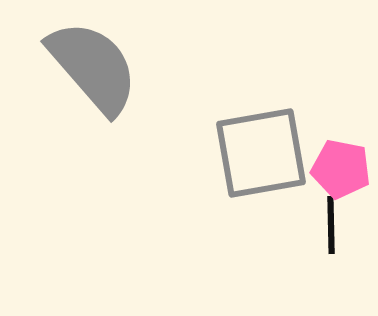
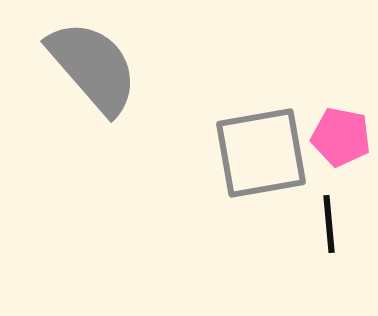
pink pentagon: moved 32 px up
black line: moved 2 px left, 1 px up; rotated 4 degrees counterclockwise
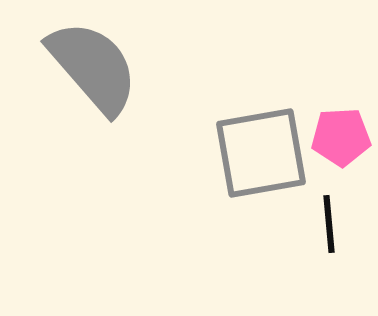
pink pentagon: rotated 14 degrees counterclockwise
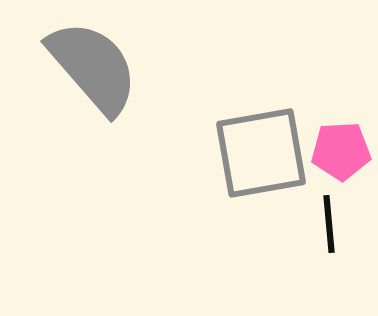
pink pentagon: moved 14 px down
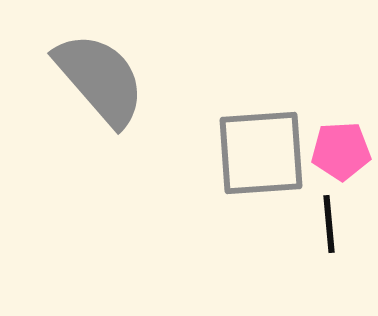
gray semicircle: moved 7 px right, 12 px down
gray square: rotated 6 degrees clockwise
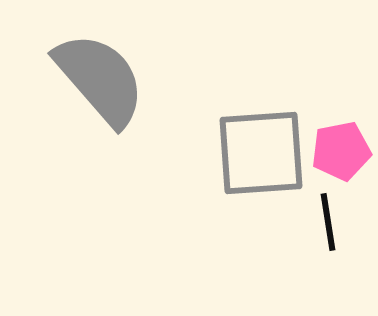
pink pentagon: rotated 8 degrees counterclockwise
black line: moved 1 px left, 2 px up; rotated 4 degrees counterclockwise
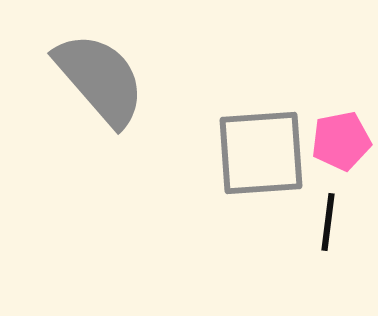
pink pentagon: moved 10 px up
black line: rotated 16 degrees clockwise
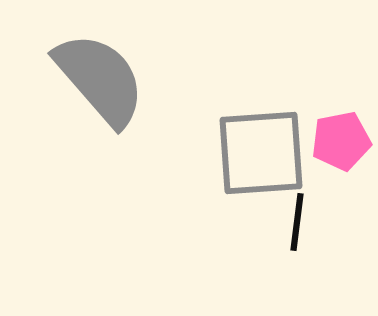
black line: moved 31 px left
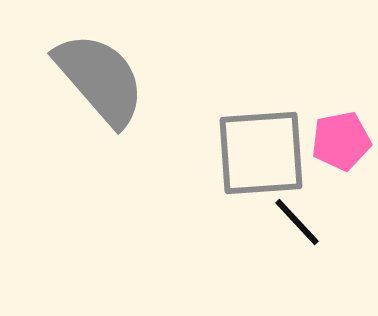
black line: rotated 50 degrees counterclockwise
